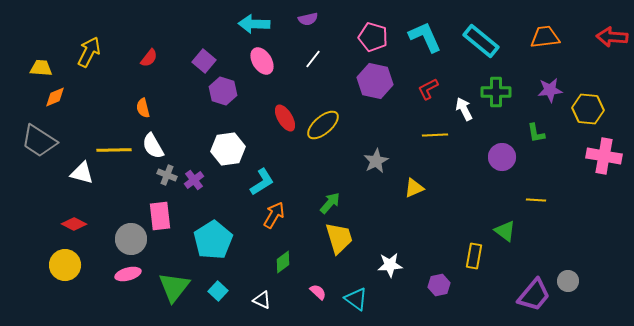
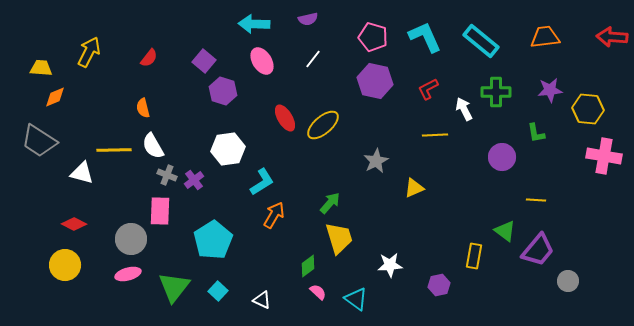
pink rectangle at (160, 216): moved 5 px up; rotated 8 degrees clockwise
green diamond at (283, 262): moved 25 px right, 4 px down
purple trapezoid at (534, 295): moved 4 px right, 45 px up
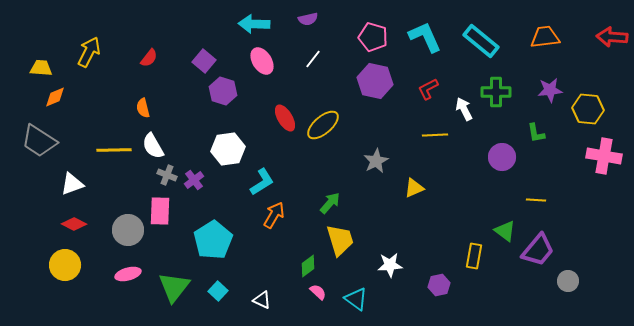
white triangle at (82, 173): moved 10 px left, 11 px down; rotated 35 degrees counterclockwise
yellow trapezoid at (339, 238): moved 1 px right, 2 px down
gray circle at (131, 239): moved 3 px left, 9 px up
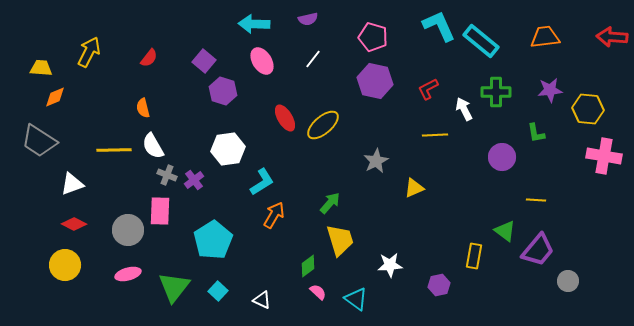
cyan L-shape at (425, 37): moved 14 px right, 11 px up
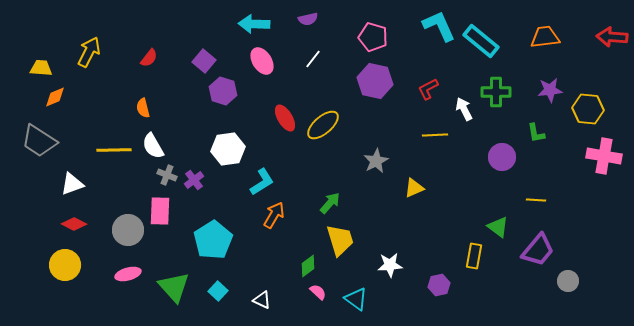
green triangle at (505, 231): moved 7 px left, 4 px up
green triangle at (174, 287): rotated 20 degrees counterclockwise
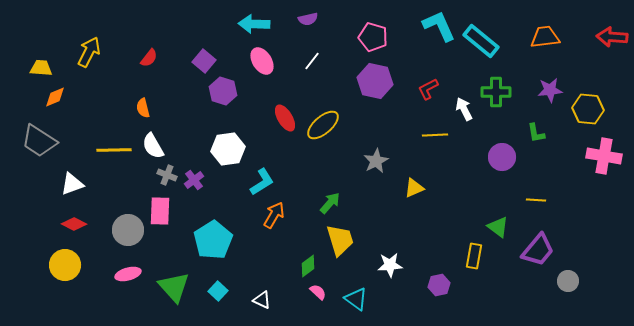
white line at (313, 59): moved 1 px left, 2 px down
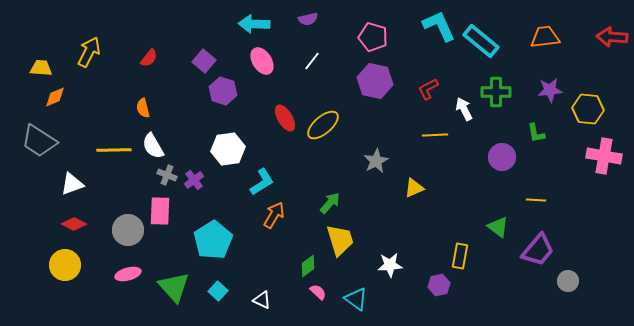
yellow rectangle at (474, 256): moved 14 px left
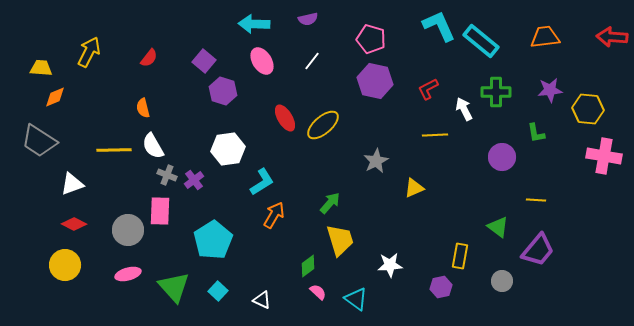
pink pentagon at (373, 37): moved 2 px left, 2 px down
gray circle at (568, 281): moved 66 px left
purple hexagon at (439, 285): moved 2 px right, 2 px down
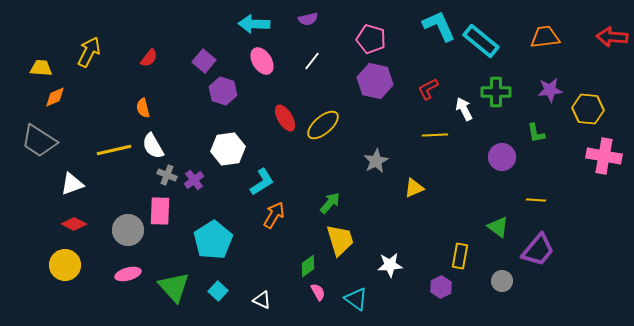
yellow line at (114, 150): rotated 12 degrees counterclockwise
purple hexagon at (441, 287): rotated 15 degrees counterclockwise
pink semicircle at (318, 292): rotated 18 degrees clockwise
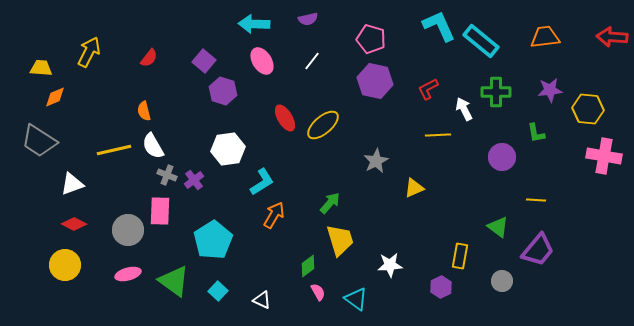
orange semicircle at (143, 108): moved 1 px right, 3 px down
yellow line at (435, 135): moved 3 px right
green triangle at (174, 287): moved 6 px up; rotated 12 degrees counterclockwise
